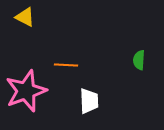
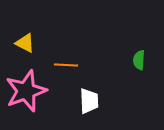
yellow triangle: moved 26 px down
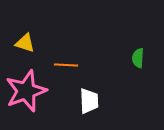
yellow triangle: rotated 10 degrees counterclockwise
green semicircle: moved 1 px left, 2 px up
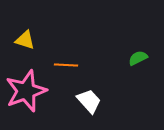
yellow triangle: moved 3 px up
green semicircle: rotated 60 degrees clockwise
white trapezoid: rotated 40 degrees counterclockwise
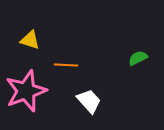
yellow triangle: moved 5 px right
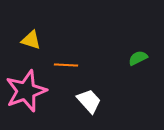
yellow triangle: moved 1 px right
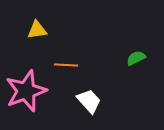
yellow triangle: moved 6 px right, 10 px up; rotated 25 degrees counterclockwise
green semicircle: moved 2 px left
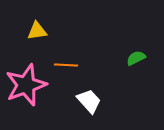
yellow triangle: moved 1 px down
pink star: moved 6 px up
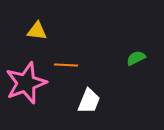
yellow triangle: rotated 15 degrees clockwise
pink star: moved 2 px up
white trapezoid: rotated 64 degrees clockwise
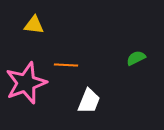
yellow triangle: moved 3 px left, 6 px up
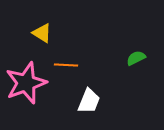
yellow triangle: moved 8 px right, 8 px down; rotated 25 degrees clockwise
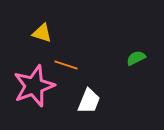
yellow triangle: rotated 15 degrees counterclockwise
orange line: rotated 15 degrees clockwise
pink star: moved 8 px right, 3 px down
